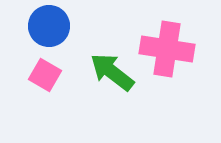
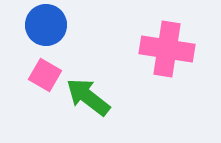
blue circle: moved 3 px left, 1 px up
green arrow: moved 24 px left, 25 px down
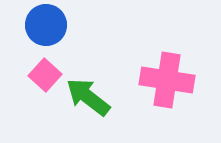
pink cross: moved 31 px down
pink square: rotated 12 degrees clockwise
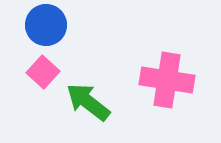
pink square: moved 2 px left, 3 px up
green arrow: moved 5 px down
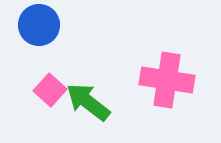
blue circle: moved 7 px left
pink square: moved 7 px right, 18 px down
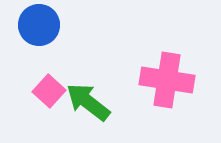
pink square: moved 1 px left, 1 px down
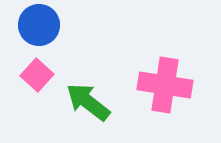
pink cross: moved 2 px left, 5 px down
pink square: moved 12 px left, 16 px up
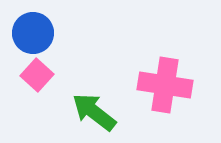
blue circle: moved 6 px left, 8 px down
green arrow: moved 6 px right, 10 px down
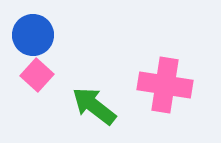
blue circle: moved 2 px down
green arrow: moved 6 px up
